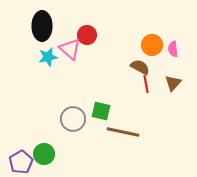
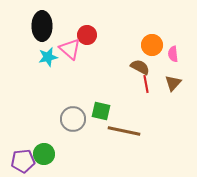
pink semicircle: moved 5 px down
brown line: moved 1 px right, 1 px up
purple pentagon: moved 2 px right, 1 px up; rotated 25 degrees clockwise
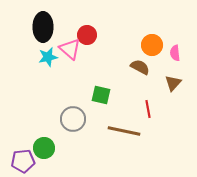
black ellipse: moved 1 px right, 1 px down
pink semicircle: moved 2 px right, 1 px up
red line: moved 2 px right, 25 px down
green square: moved 16 px up
green circle: moved 6 px up
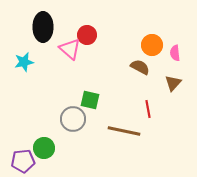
cyan star: moved 24 px left, 5 px down
green square: moved 11 px left, 5 px down
